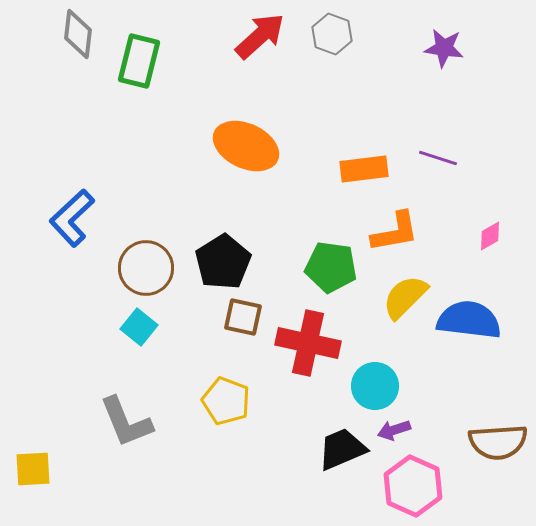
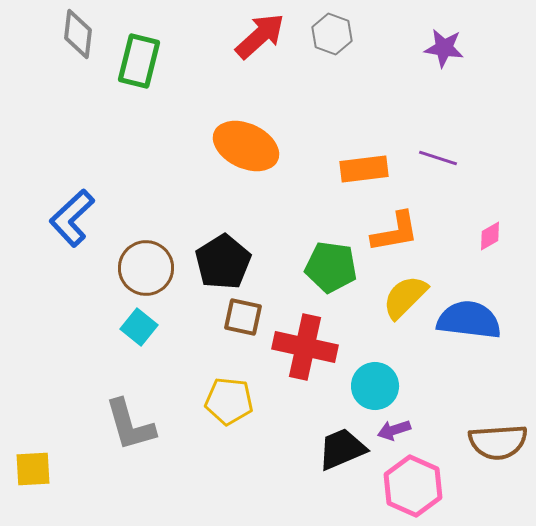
red cross: moved 3 px left, 4 px down
yellow pentagon: moved 3 px right; rotated 15 degrees counterclockwise
gray L-shape: moved 4 px right, 3 px down; rotated 6 degrees clockwise
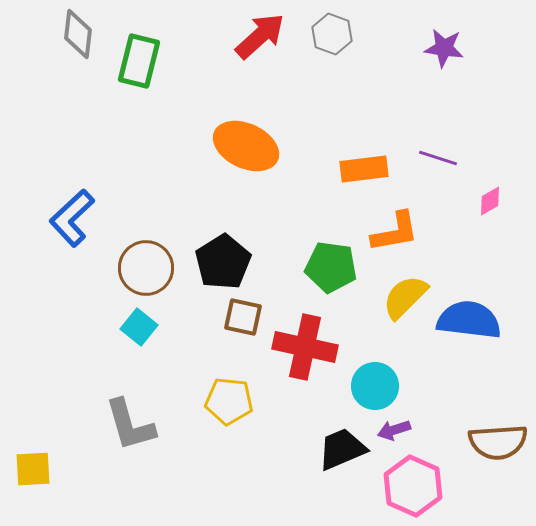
pink diamond: moved 35 px up
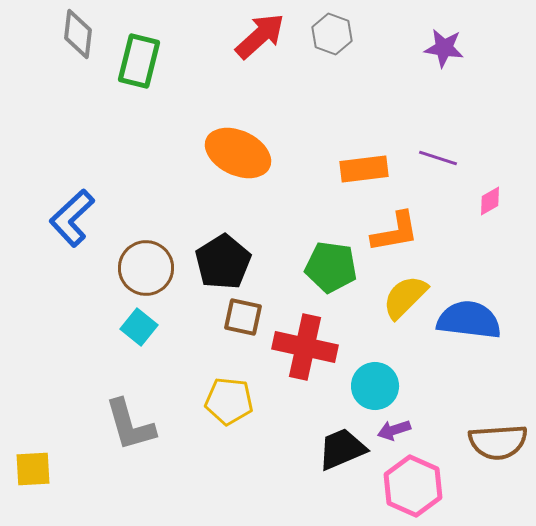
orange ellipse: moved 8 px left, 7 px down
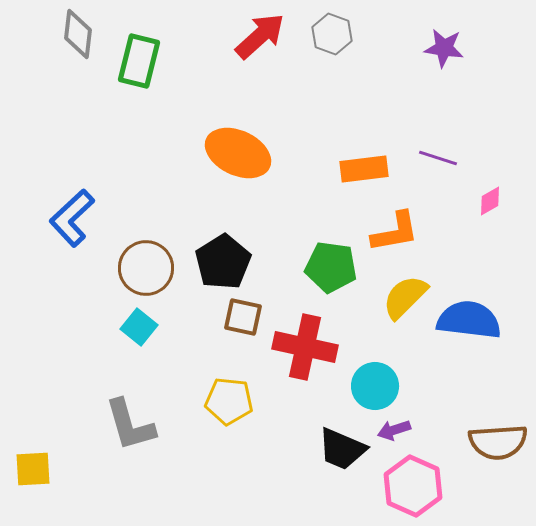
black trapezoid: rotated 134 degrees counterclockwise
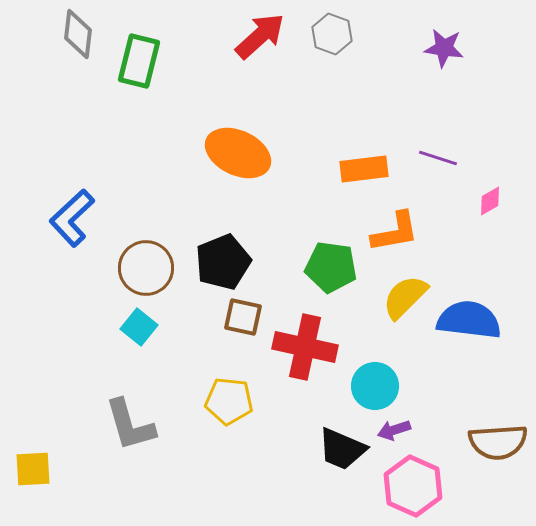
black pentagon: rotated 10 degrees clockwise
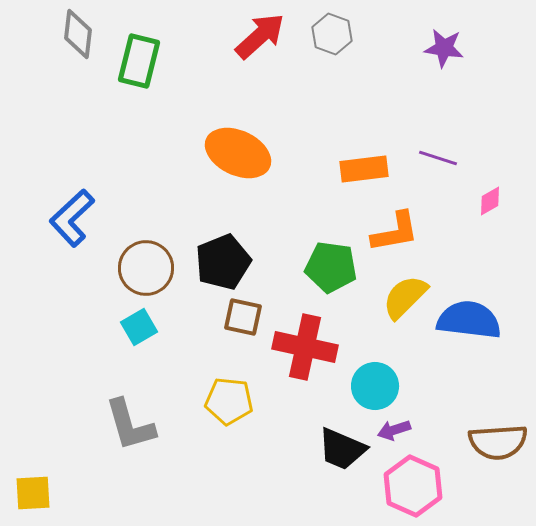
cyan square: rotated 21 degrees clockwise
yellow square: moved 24 px down
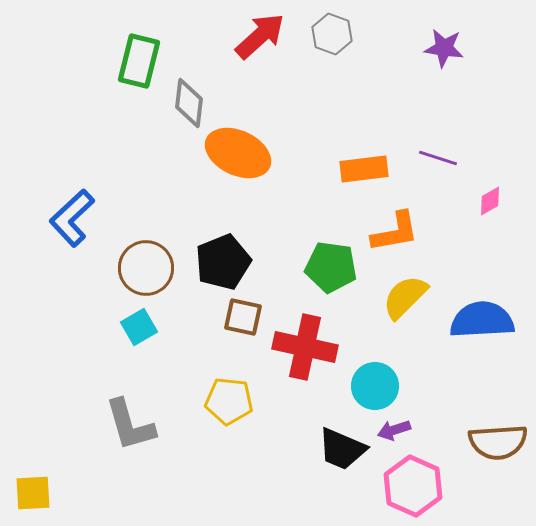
gray diamond: moved 111 px right, 69 px down
blue semicircle: moved 13 px right; rotated 10 degrees counterclockwise
